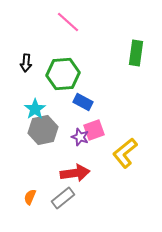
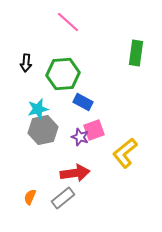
cyan star: moved 3 px right; rotated 20 degrees clockwise
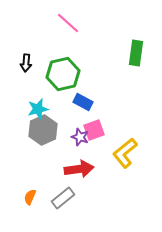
pink line: moved 1 px down
green hexagon: rotated 8 degrees counterclockwise
gray hexagon: rotated 12 degrees counterclockwise
red arrow: moved 4 px right, 4 px up
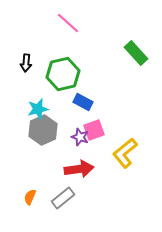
green rectangle: rotated 50 degrees counterclockwise
